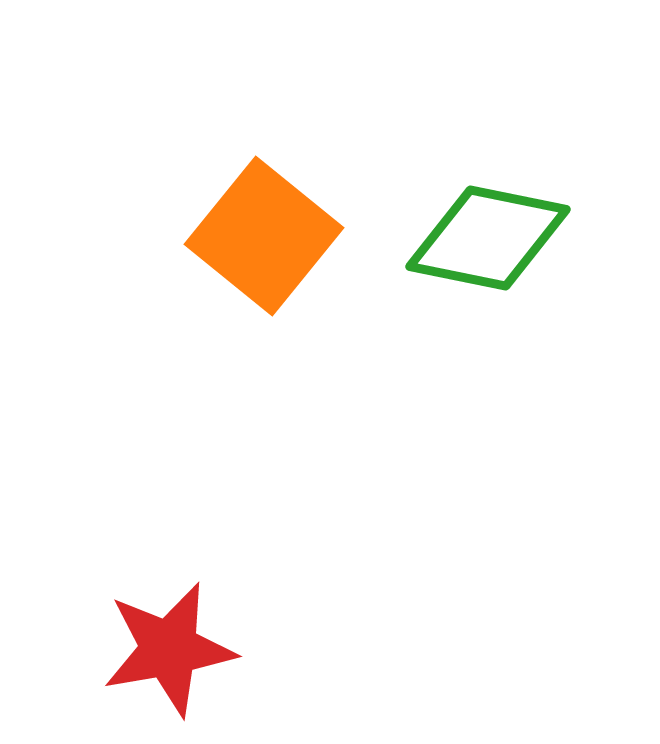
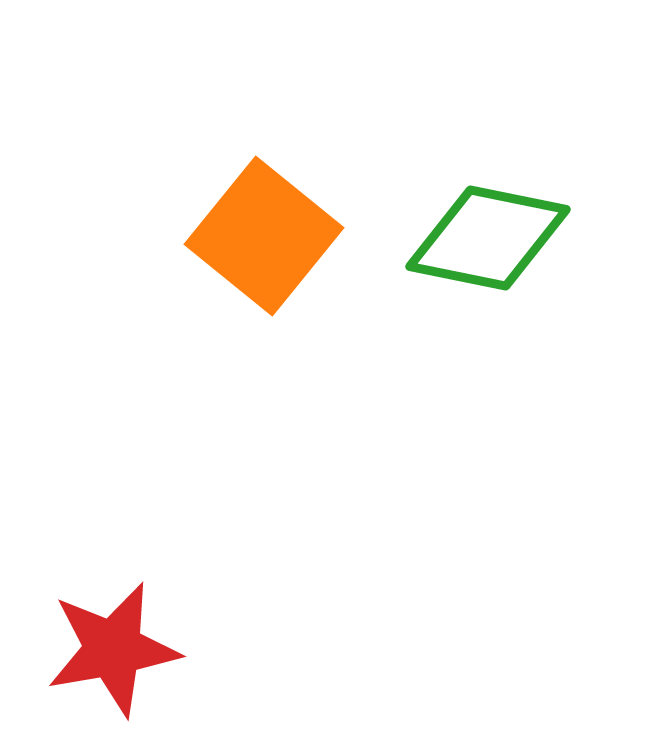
red star: moved 56 px left
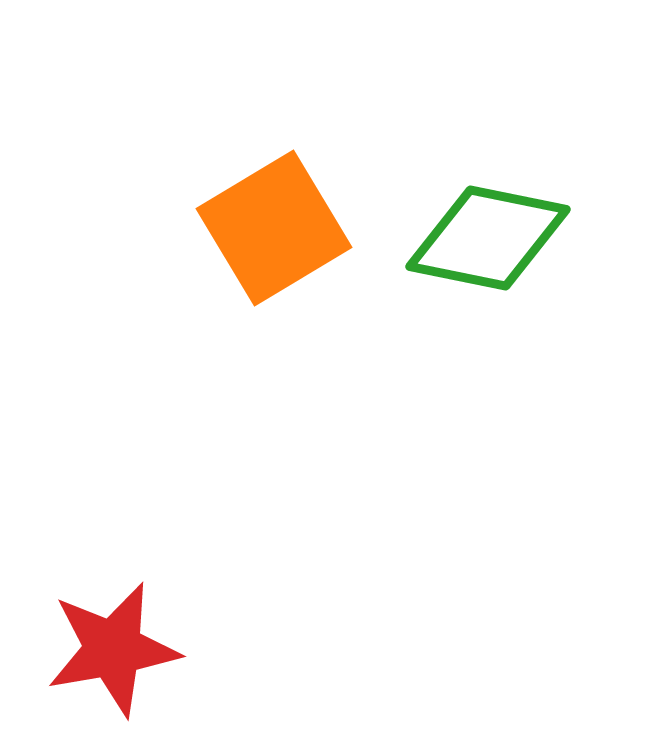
orange square: moved 10 px right, 8 px up; rotated 20 degrees clockwise
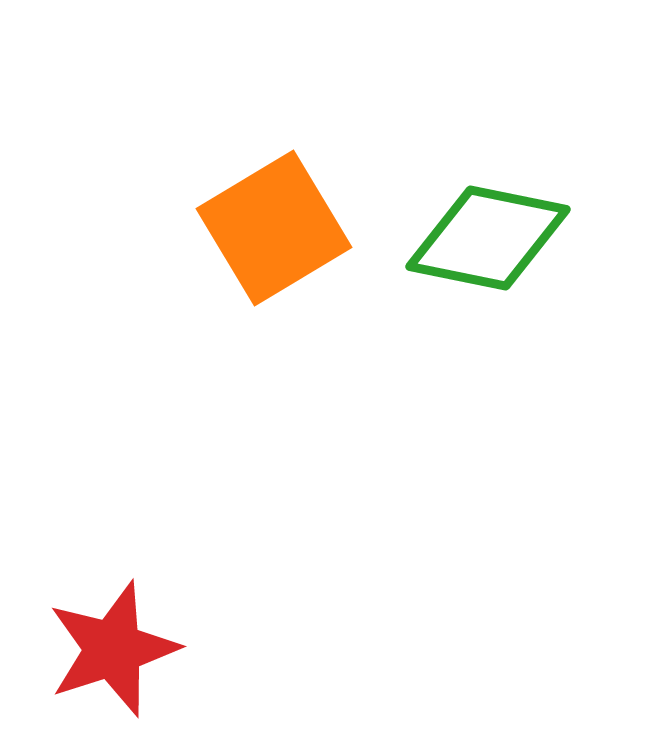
red star: rotated 8 degrees counterclockwise
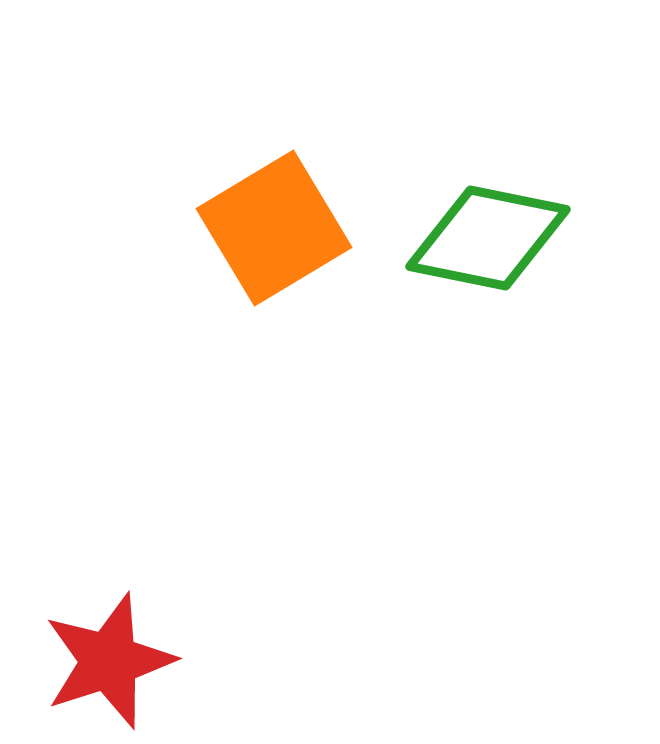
red star: moved 4 px left, 12 px down
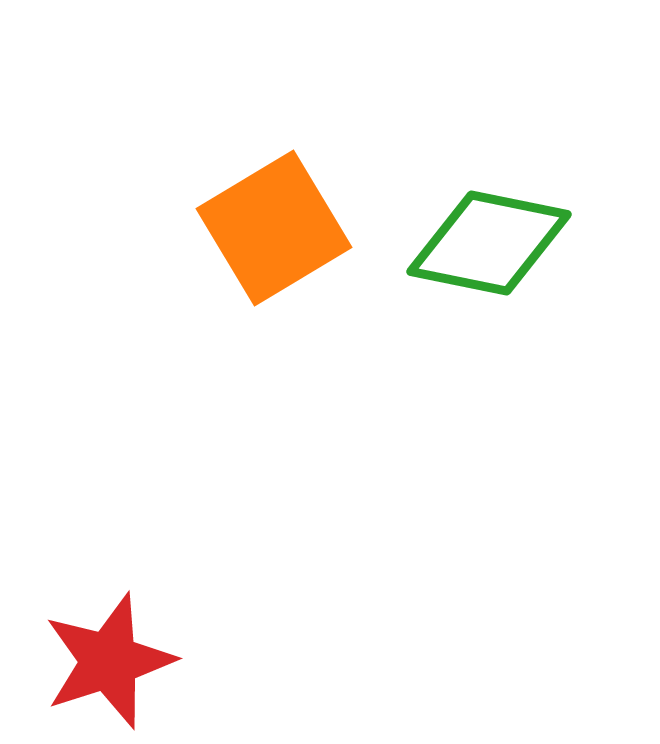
green diamond: moved 1 px right, 5 px down
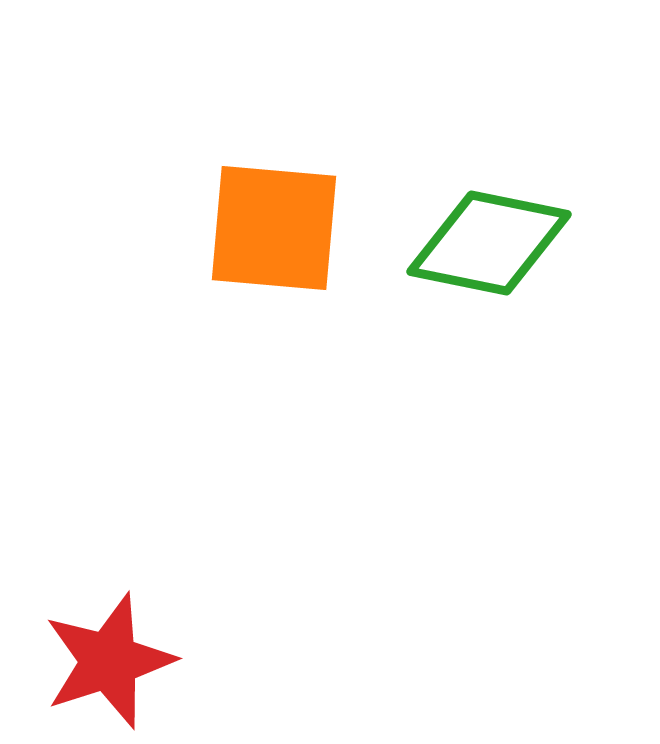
orange square: rotated 36 degrees clockwise
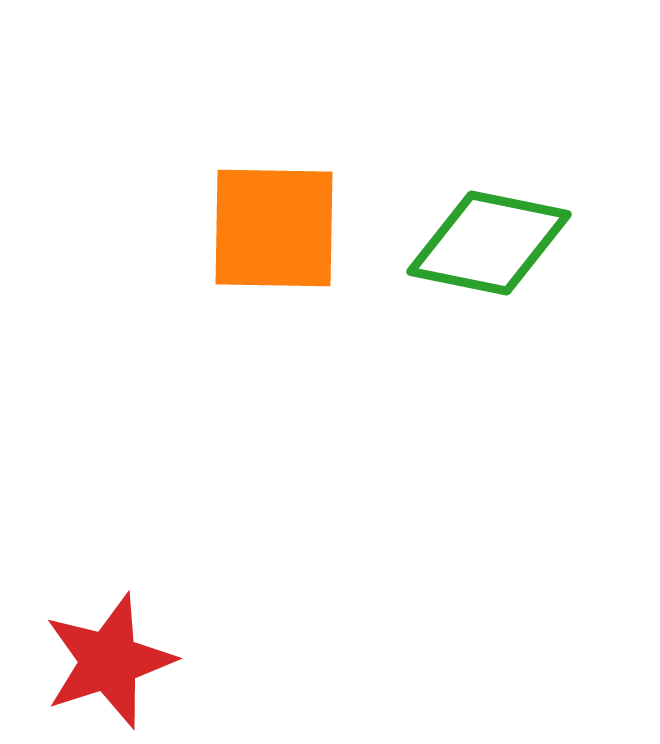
orange square: rotated 4 degrees counterclockwise
